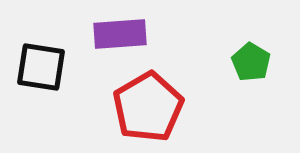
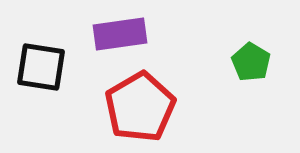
purple rectangle: rotated 4 degrees counterclockwise
red pentagon: moved 8 px left
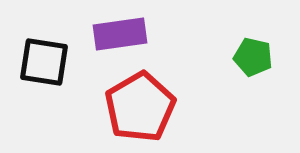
green pentagon: moved 2 px right, 5 px up; rotated 18 degrees counterclockwise
black square: moved 3 px right, 5 px up
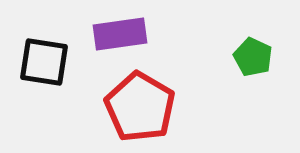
green pentagon: rotated 12 degrees clockwise
red pentagon: rotated 12 degrees counterclockwise
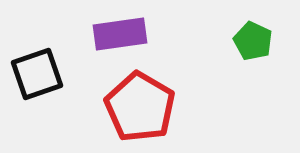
green pentagon: moved 16 px up
black square: moved 7 px left, 12 px down; rotated 28 degrees counterclockwise
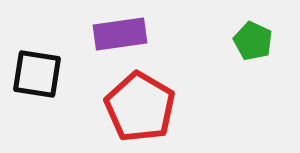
black square: rotated 28 degrees clockwise
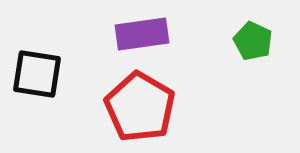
purple rectangle: moved 22 px right
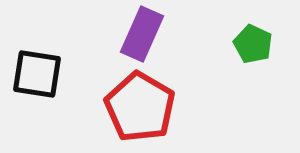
purple rectangle: rotated 58 degrees counterclockwise
green pentagon: moved 3 px down
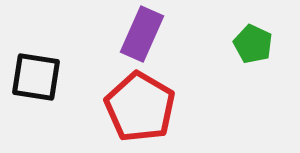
black square: moved 1 px left, 3 px down
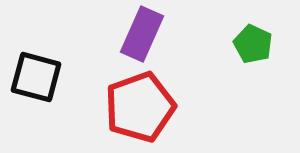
black square: rotated 6 degrees clockwise
red pentagon: rotated 22 degrees clockwise
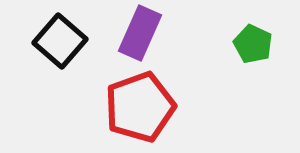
purple rectangle: moved 2 px left, 1 px up
black square: moved 24 px right, 36 px up; rotated 26 degrees clockwise
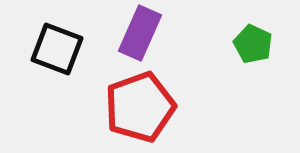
black square: moved 3 px left, 8 px down; rotated 20 degrees counterclockwise
